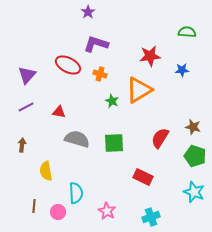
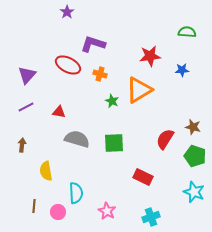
purple star: moved 21 px left
purple L-shape: moved 3 px left
red semicircle: moved 5 px right, 1 px down
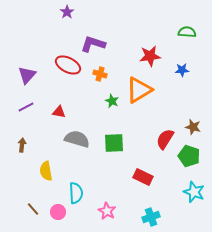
green pentagon: moved 6 px left
brown line: moved 1 px left, 3 px down; rotated 48 degrees counterclockwise
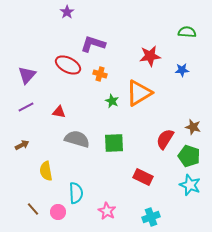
orange triangle: moved 3 px down
brown arrow: rotated 56 degrees clockwise
cyan star: moved 4 px left, 7 px up
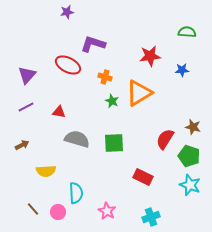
purple star: rotated 24 degrees clockwise
orange cross: moved 5 px right, 3 px down
yellow semicircle: rotated 84 degrees counterclockwise
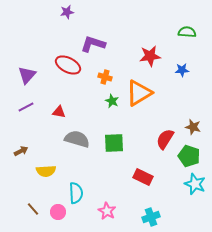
brown arrow: moved 1 px left, 6 px down
cyan star: moved 5 px right, 1 px up
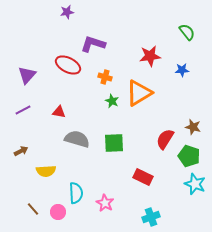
green semicircle: rotated 48 degrees clockwise
purple line: moved 3 px left, 3 px down
pink star: moved 2 px left, 8 px up
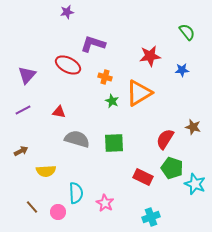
green pentagon: moved 17 px left, 12 px down
brown line: moved 1 px left, 2 px up
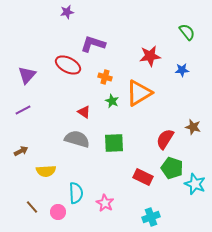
red triangle: moved 25 px right; rotated 24 degrees clockwise
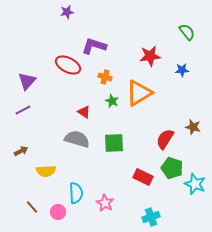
purple L-shape: moved 1 px right, 2 px down
purple triangle: moved 6 px down
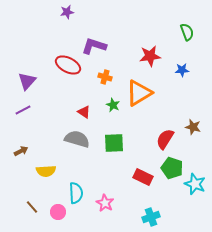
green semicircle: rotated 18 degrees clockwise
green star: moved 1 px right, 4 px down
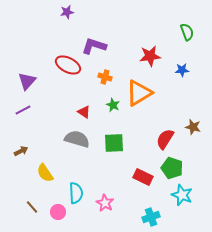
yellow semicircle: moved 1 px left, 2 px down; rotated 60 degrees clockwise
cyan star: moved 13 px left, 11 px down
